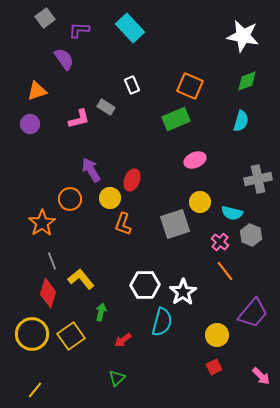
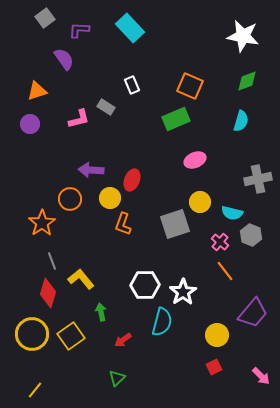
purple arrow at (91, 170): rotated 55 degrees counterclockwise
green arrow at (101, 312): rotated 24 degrees counterclockwise
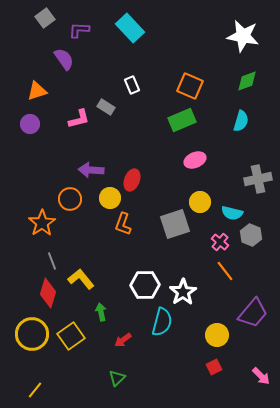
green rectangle at (176, 119): moved 6 px right, 1 px down
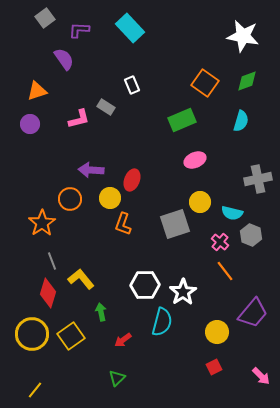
orange square at (190, 86): moved 15 px right, 3 px up; rotated 12 degrees clockwise
yellow circle at (217, 335): moved 3 px up
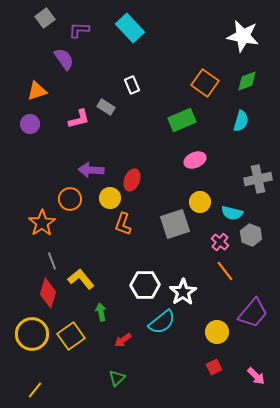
cyan semicircle at (162, 322): rotated 36 degrees clockwise
pink arrow at (261, 376): moved 5 px left
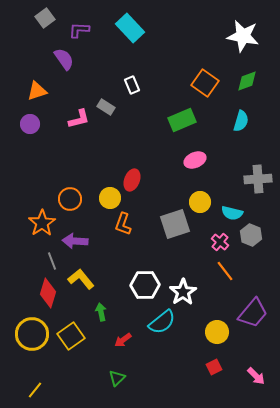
purple arrow at (91, 170): moved 16 px left, 71 px down
gray cross at (258, 179): rotated 8 degrees clockwise
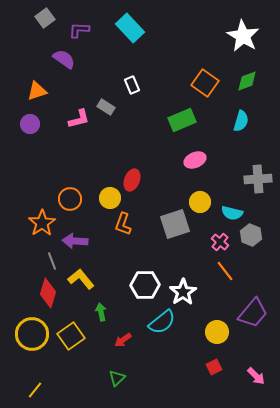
white star at (243, 36): rotated 20 degrees clockwise
purple semicircle at (64, 59): rotated 20 degrees counterclockwise
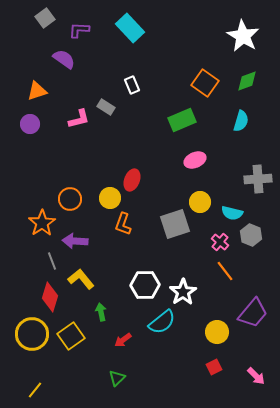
red diamond at (48, 293): moved 2 px right, 4 px down
